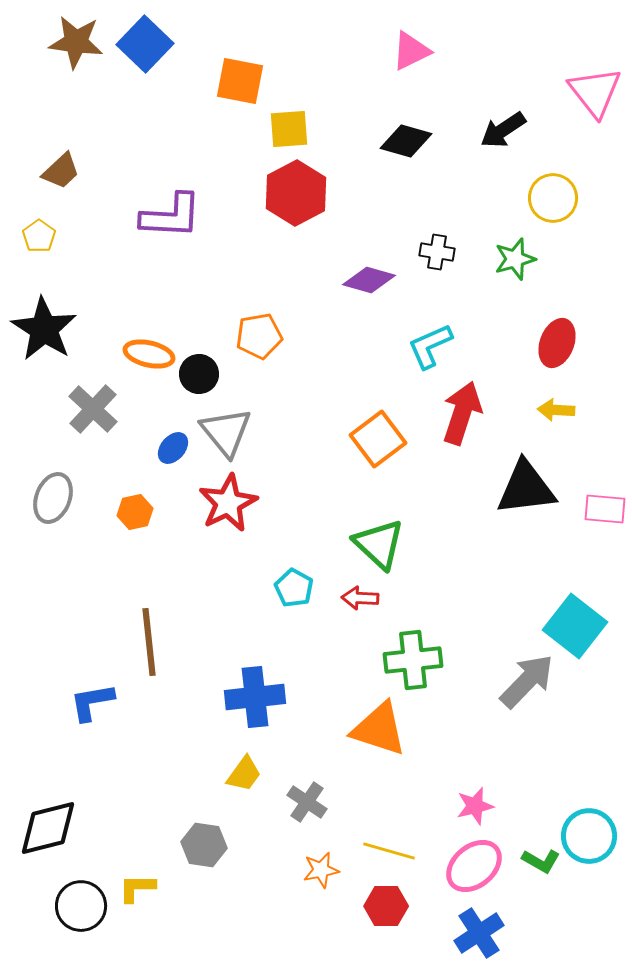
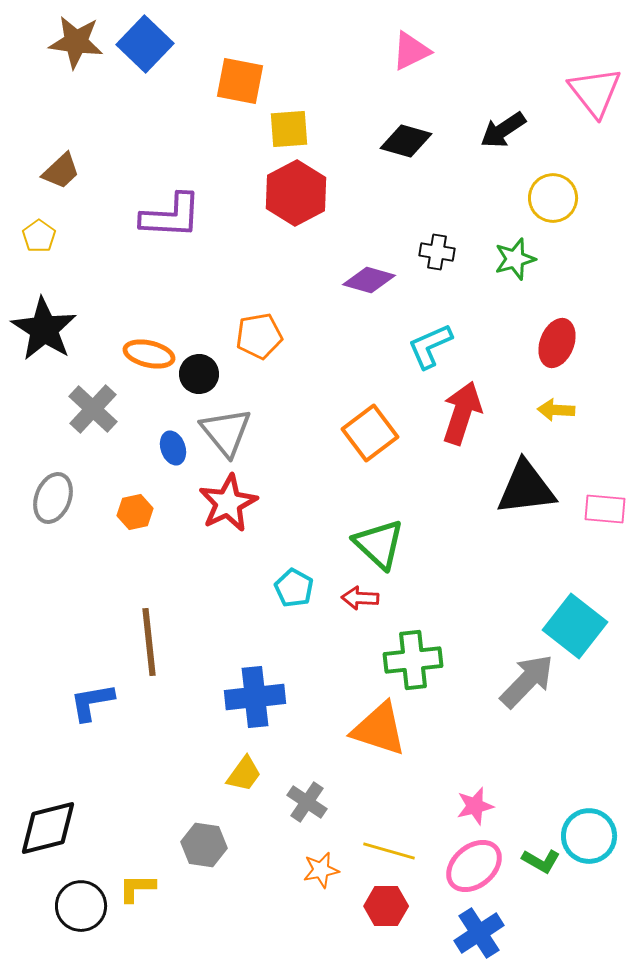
orange square at (378, 439): moved 8 px left, 6 px up
blue ellipse at (173, 448): rotated 60 degrees counterclockwise
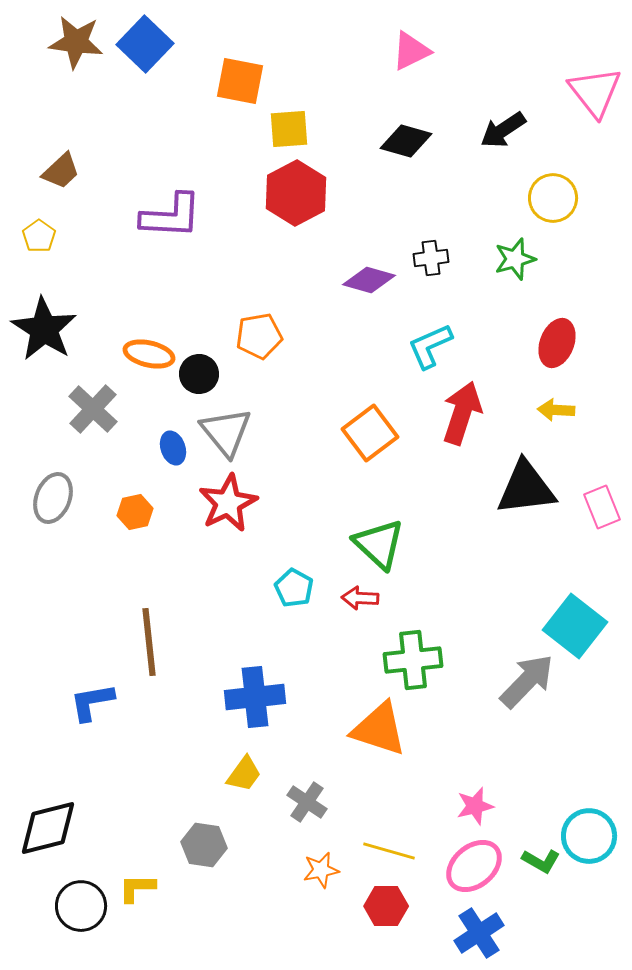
black cross at (437, 252): moved 6 px left, 6 px down; rotated 16 degrees counterclockwise
pink rectangle at (605, 509): moved 3 px left, 2 px up; rotated 63 degrees clockwise
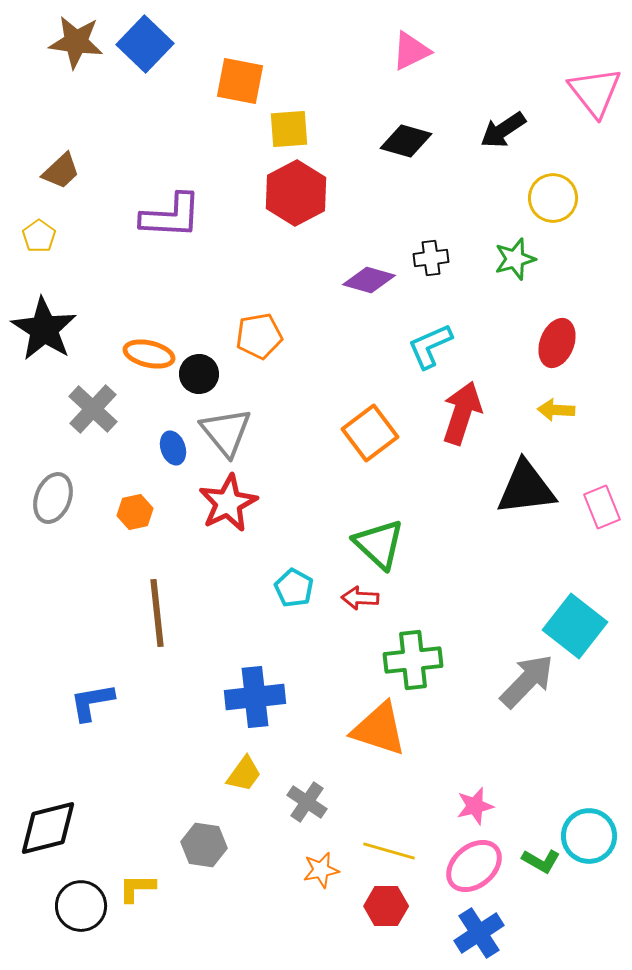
brown line at (149, 642): moved 8 px right, 29 px up
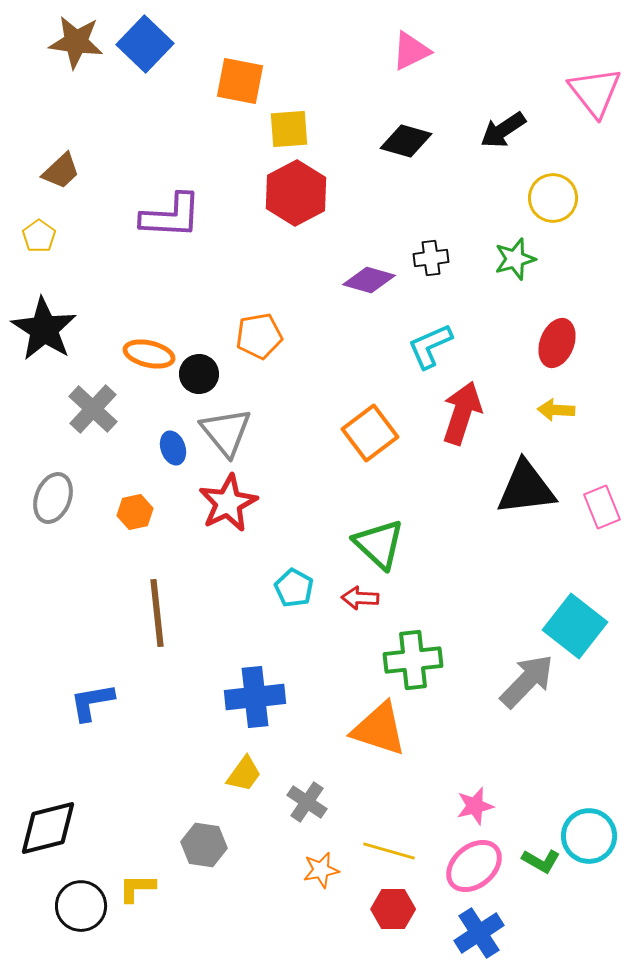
red hexagon at (386, 906): moved 7 px right, 3 px down
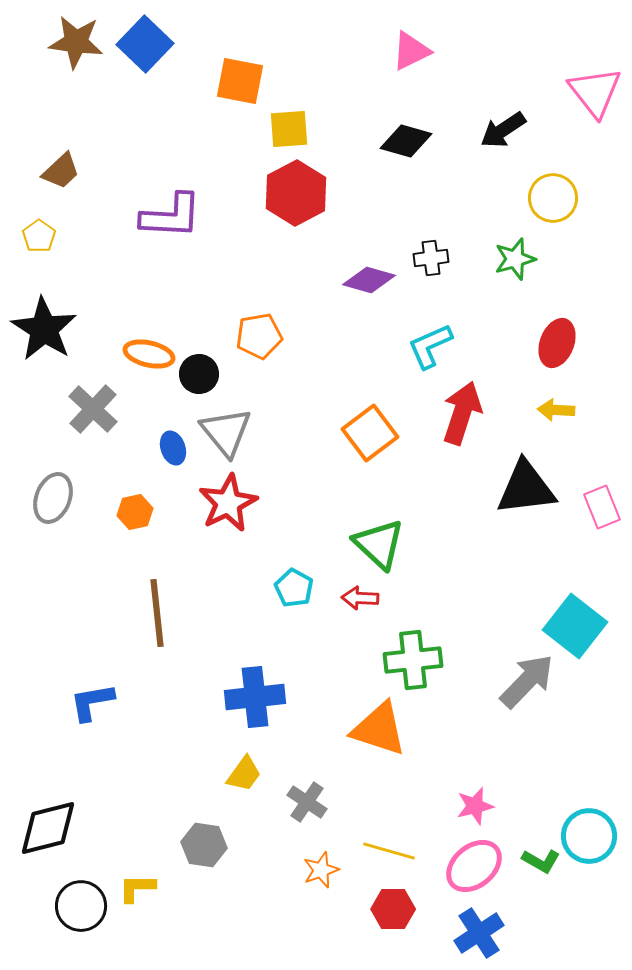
orange star at (321, 870): rotated 9 degrees counterclockwise
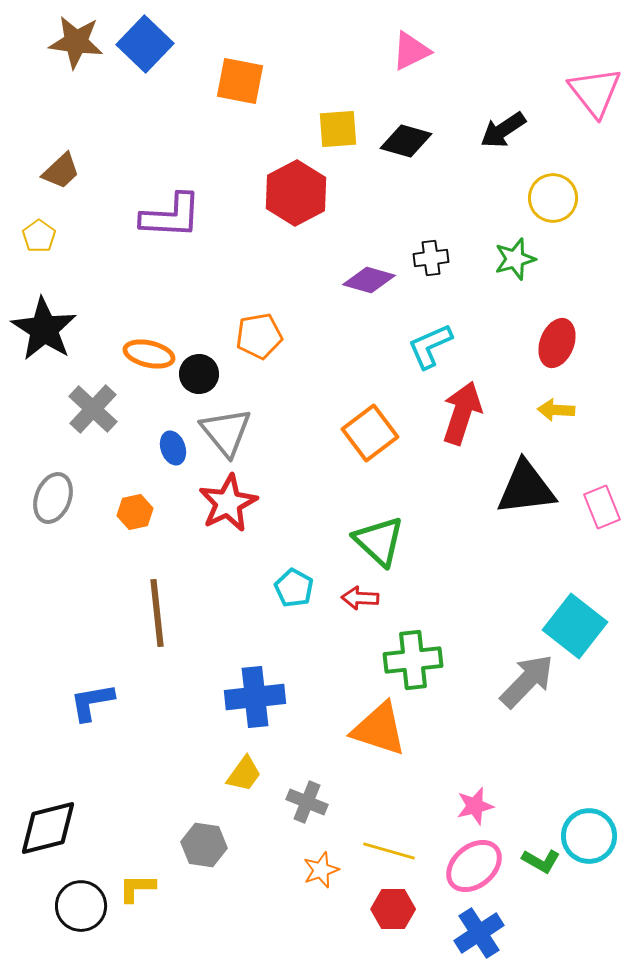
yellow square at (289, 129): moved 49 px right
green triangle at (379, 544): moved 3 px up
gray cross at (307, 802): rotated 12 degrees counterclockwise
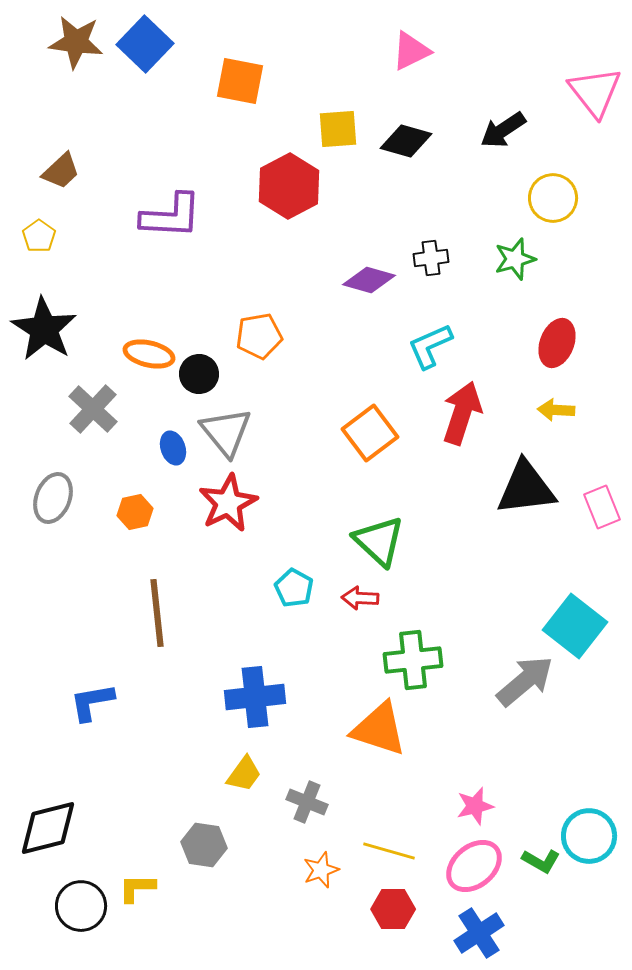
red hexagon at (296, 193): moved 7 px left, 7 px up
gray arrow at (527, 681): moved 2 px left; rotated 6 degrees clockwise
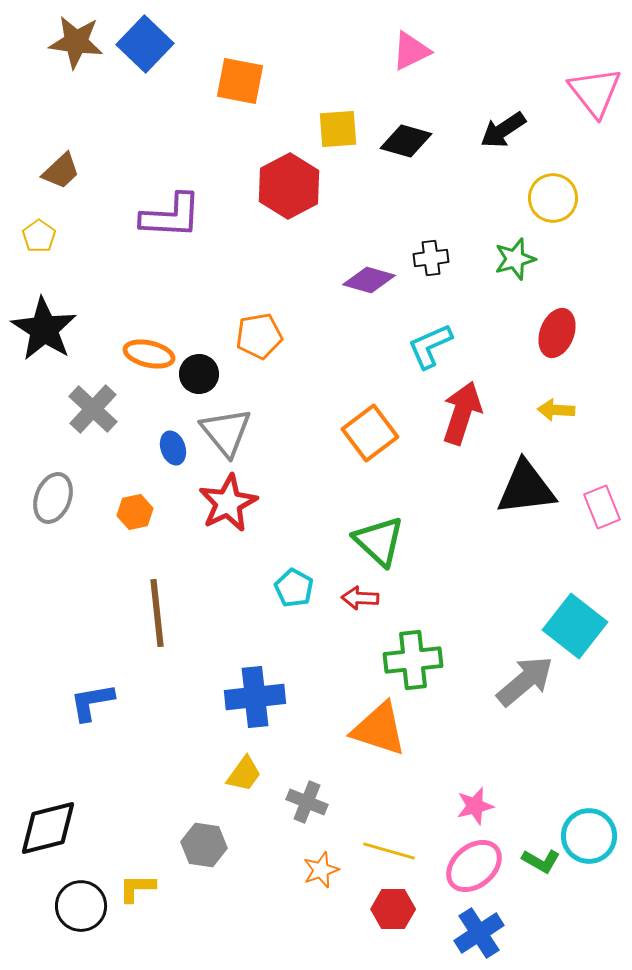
red ellipse at (557, 343): moved 10 px up
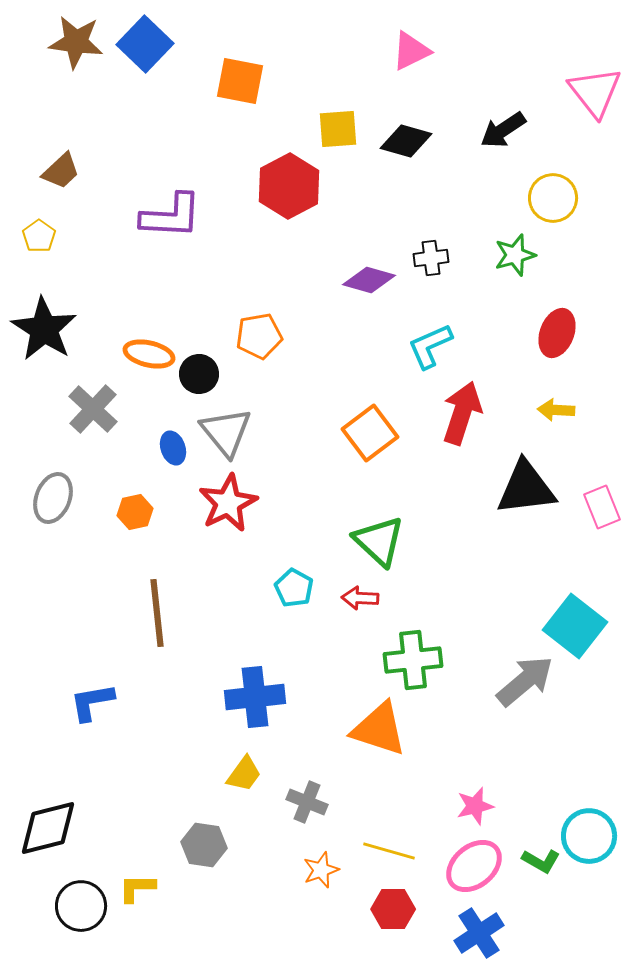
green star at (515, 259): moved 4 px up
